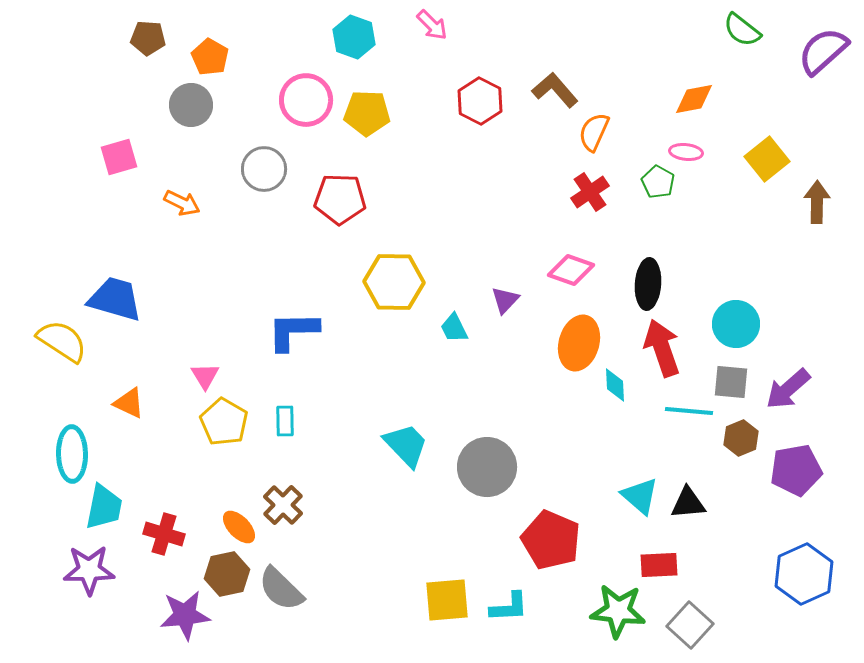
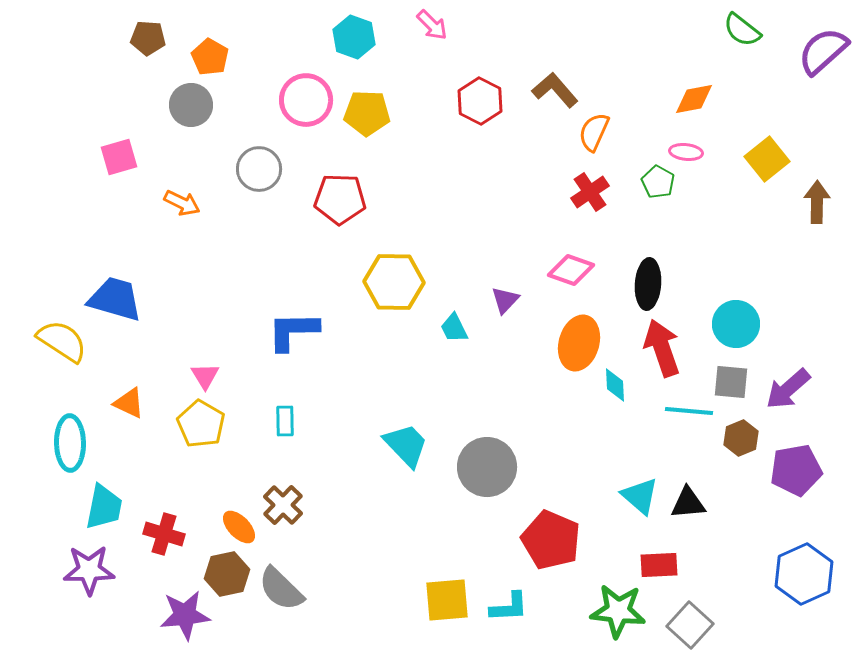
gray circle at (264, 169): moved 5 px left
yellow pentagon at (224, 422): moved 23 px left, 2 px down
cyan ellipse at (72, 454): moved 2 px left, 11 px up
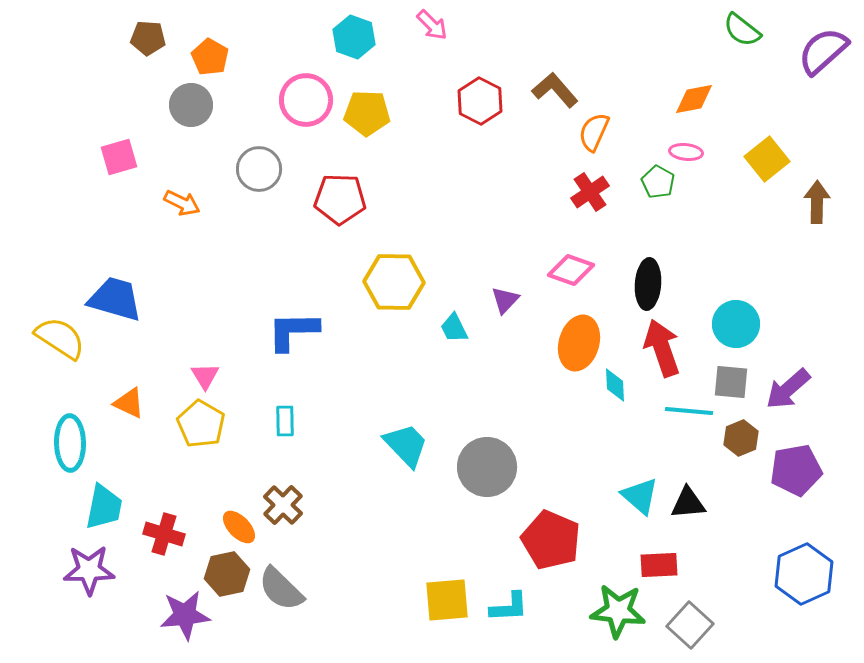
yellow semicircle at (62, 341): moved 2 px left, 3 px up
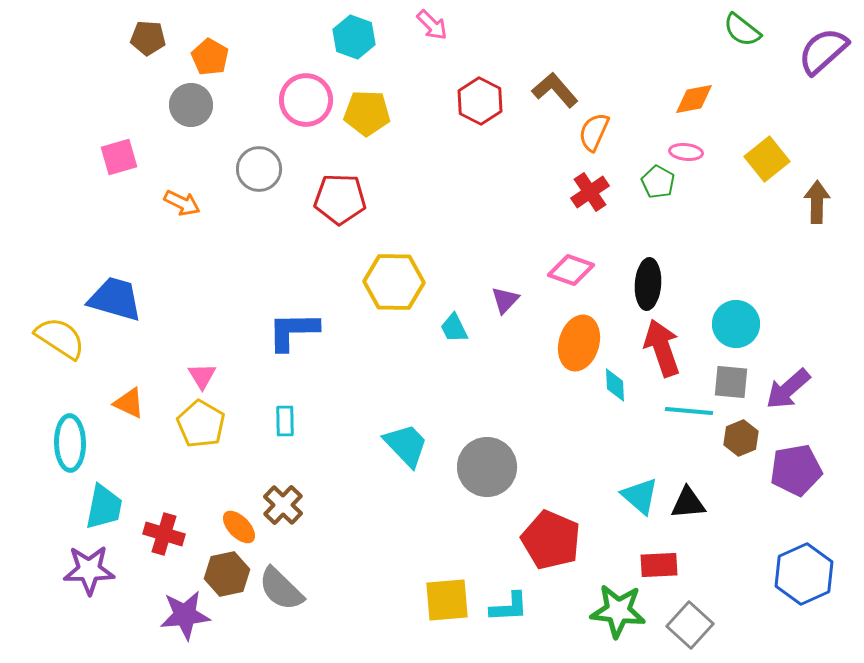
pink triangle at (205, 376): moved 3 px left
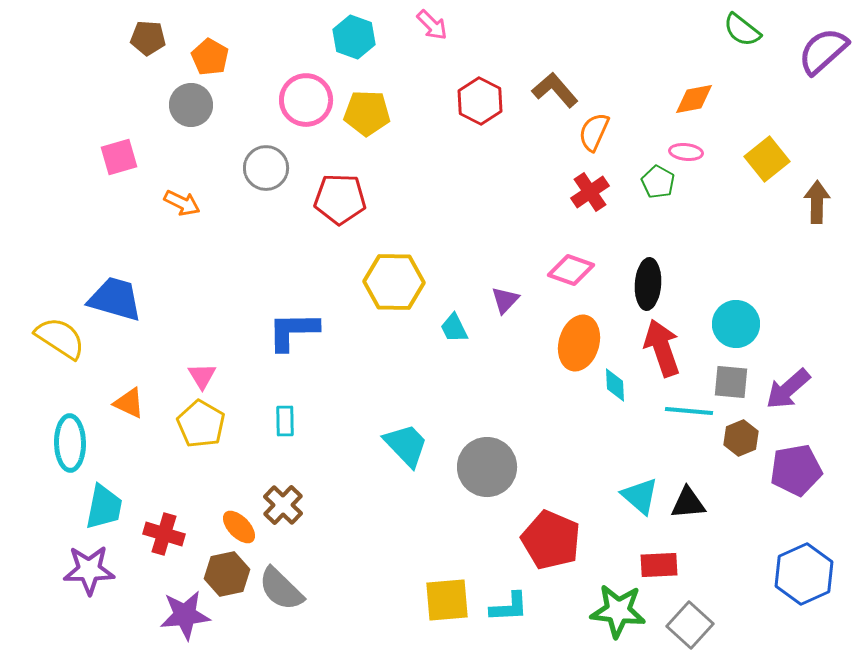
gray circle at (259, 169): moved 7 px right, 1 px up
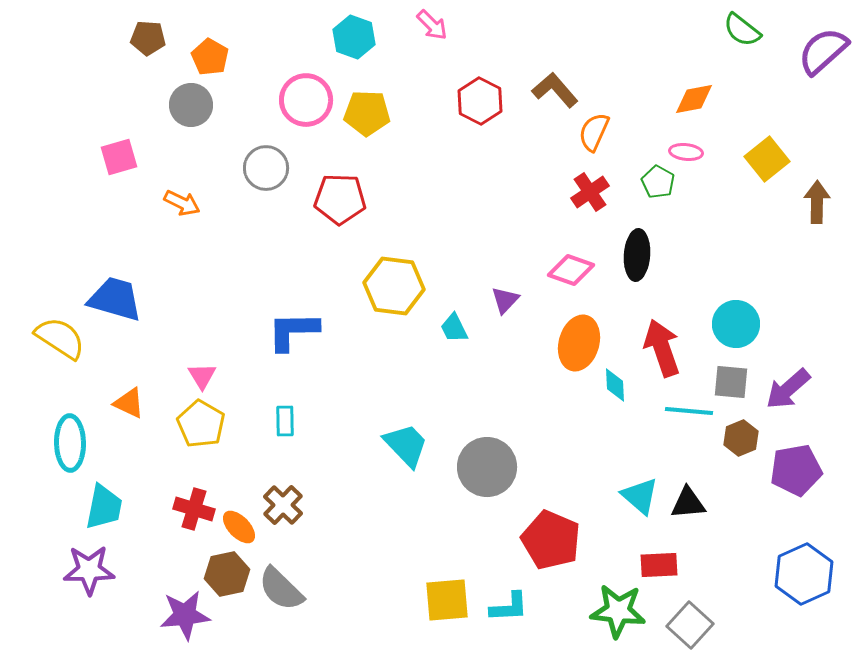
yellow hexagon at (394, 282): moved 4 px down; rotated 6 degrees clockwise
black ellipse at (648, 284): moved 11 px left, 29 px up
red cross at (164, 534): moved 30 px right, 25 px up
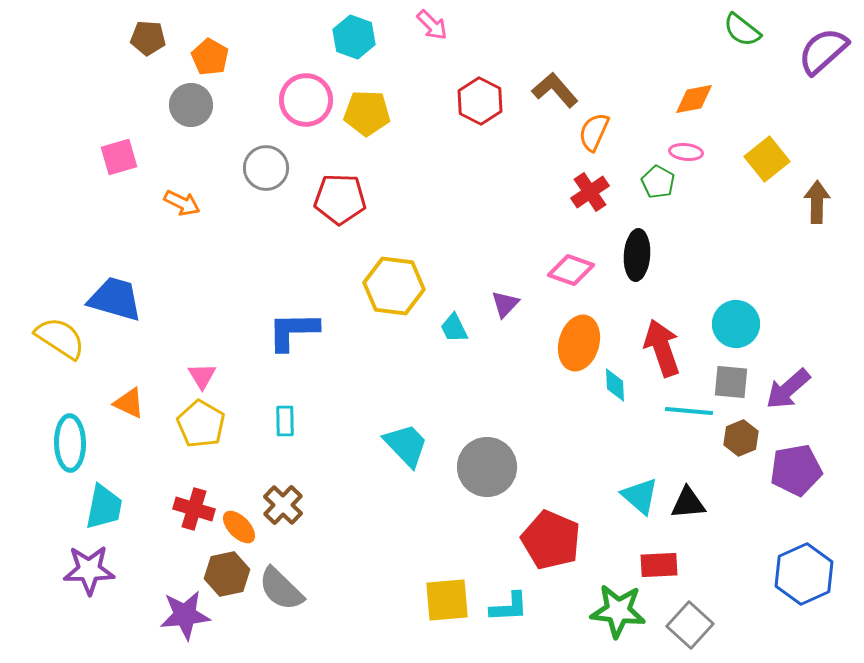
purple triangle at (505, 300): moved 4 px down
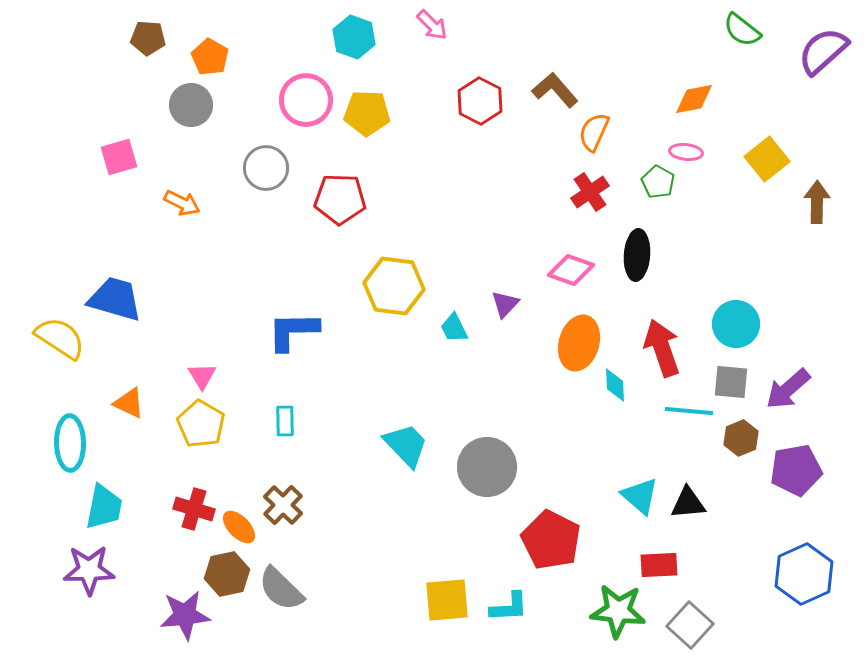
red pentagon at (551, 540): rotated 4 degrees clockwise
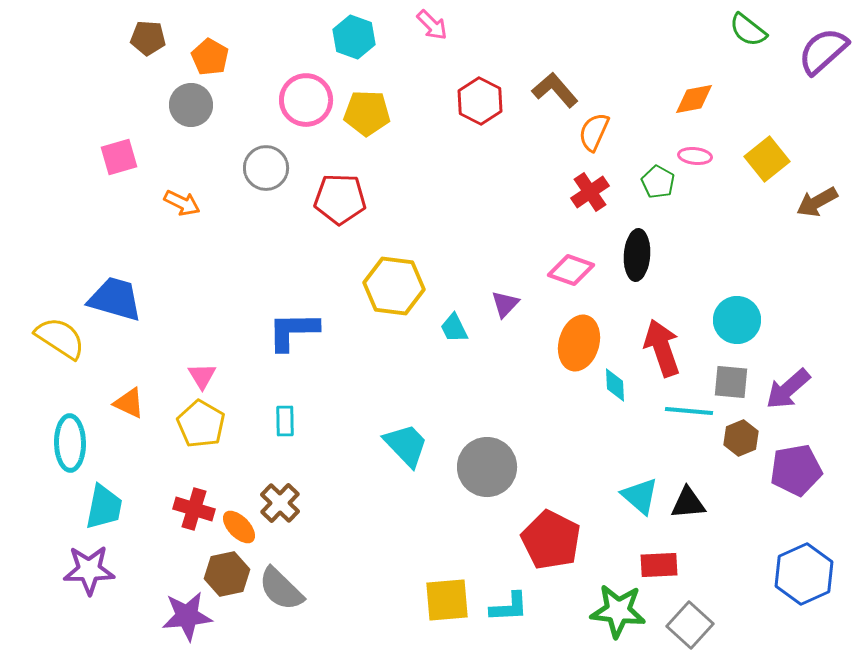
green semicircle at (742, 30): moved 6 px right
pink ellipse at (686, 152): moved 9 px right, 4 px down
brown arrow at (817, 202): rotated 120 degrees counterclockwise
cyan circle at (736, 324): moved 1 px right, 4 px up
brown cross at (283, 505): moved 3 px left, 2 px up
purple star at (185, 615): moved 2 px right, 1 px down
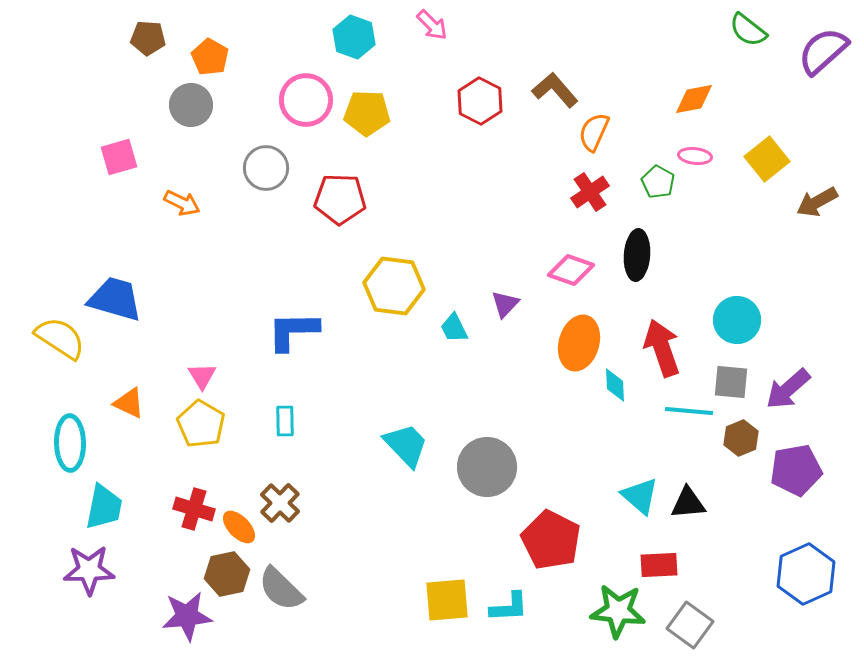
blue hexagon at (804, 574): moved 2 px right
gray square at (690, 625): rotated 6 degrees counterclockwise
